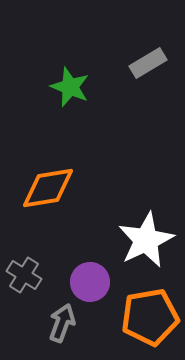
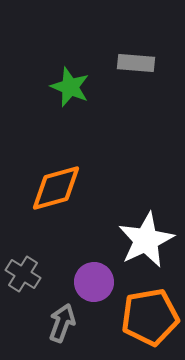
gray rectangle: moved 12 px left; rotated 36 degrees clockwise
orange diamond: moved 8 px right; rotated 6 degrees counterclockwise
gray cross: moved 1 px left, 1 px up
purple circle: moved 4 px right
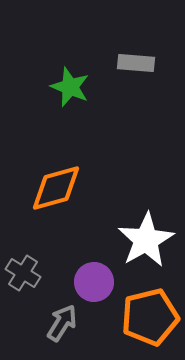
white star: rotated 4 degrees counterclockwise
gray cross: moved 1 px up
orange pentagon: rotated 4 degrees counterclockwise
gray arrow: rotated 12 degrees clockwise
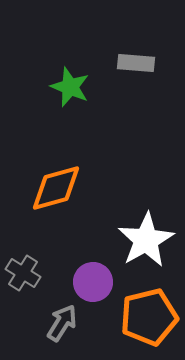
purple circle: moved 1 px left
orange pentagon: moved 1 px left
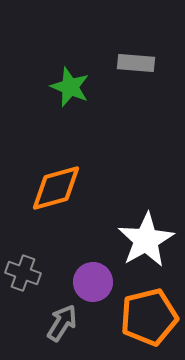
gray cross: rotated 12 degrees counterclockwise
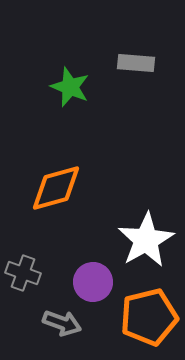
gray arrow: rotated 78 degrees clockwise
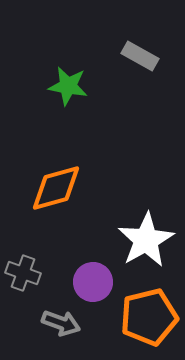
gray rectangle: moved 4 px right, 7 px up; rotated 24 degrees clockwise
green star: moved 2 px left, 1 px up; rotated 12 degrees counterclockwise
gray arrow: moved 1 px left
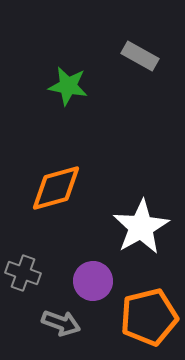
white star: moved 5 px left, 13 px up
purple circle: moved 1 px up
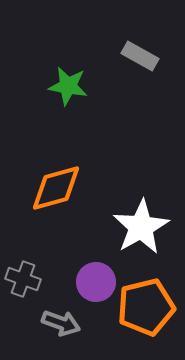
gray cross: moved 6 px down
purple circle: moved 3 px right, 1 px down
orange pentagon: moved 3 px left, 10 px up
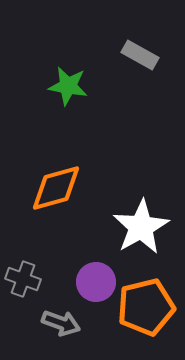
gray rectangle: moved 1 px up
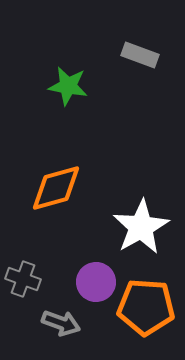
gray rectangle: rotated 9 degrees counterclockwise
orange pentagon: rotated 18 degrees clockwise
